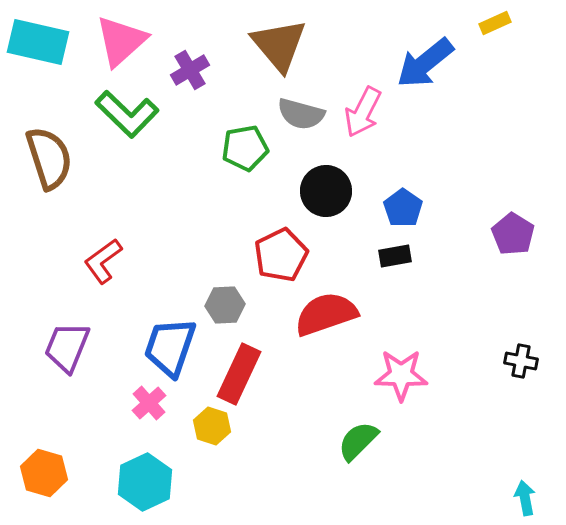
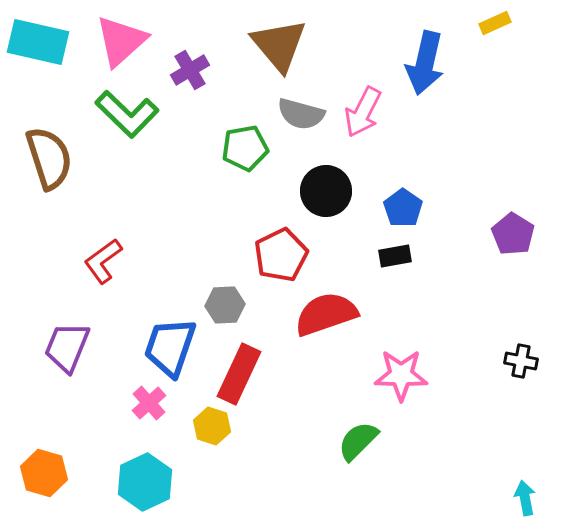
blue arrow: rotated 38 degrees counterclockwise
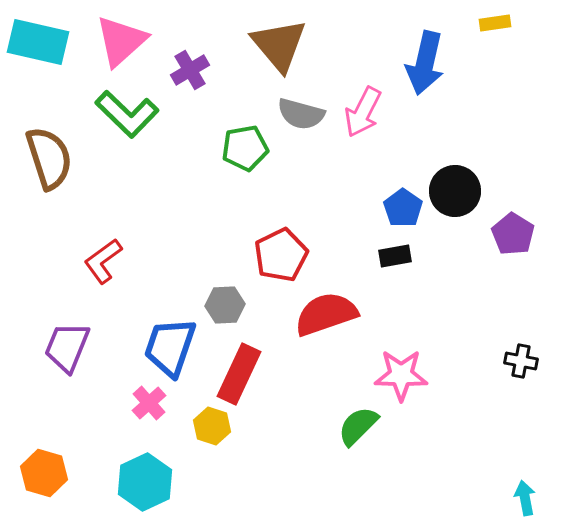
yellow rectangle: rotated 16 degrees clockwise
black circle: moved 129 px right
green semicircle: moved 15 px up
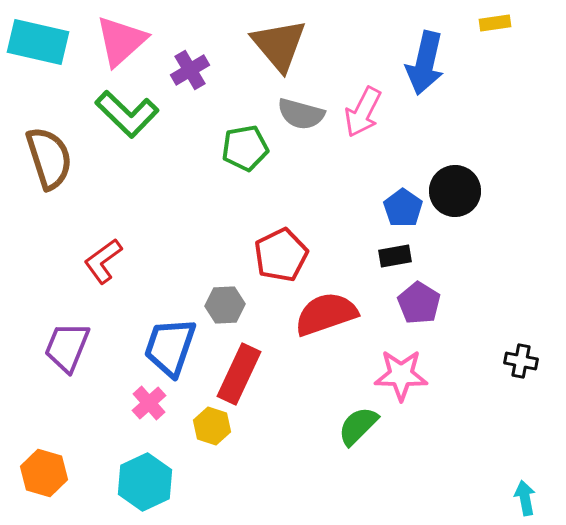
purple pentagon: moved 94 px left, 69 px down
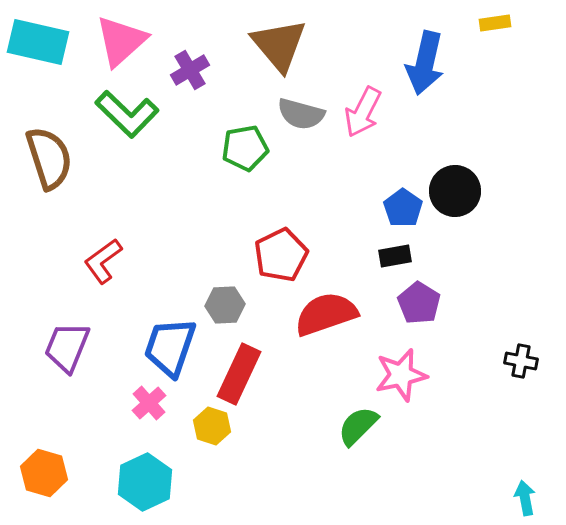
pink star: rotated 14 degrees counterclockwise
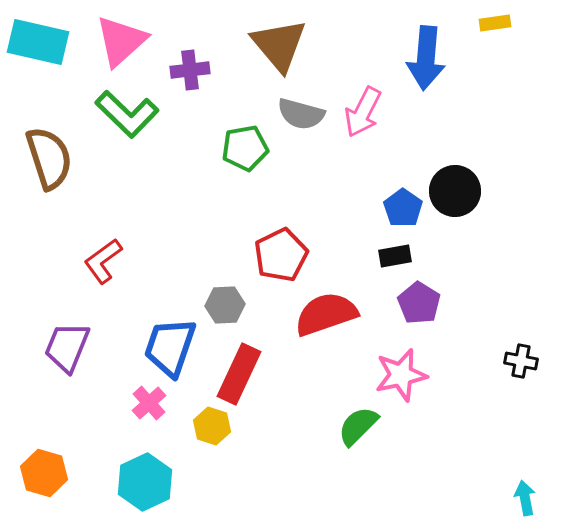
blue arrow: moved 1 px right, 5 px up; rotated 8 degrees counterclockwise
purple cross: rotated 24 degrees clockwise
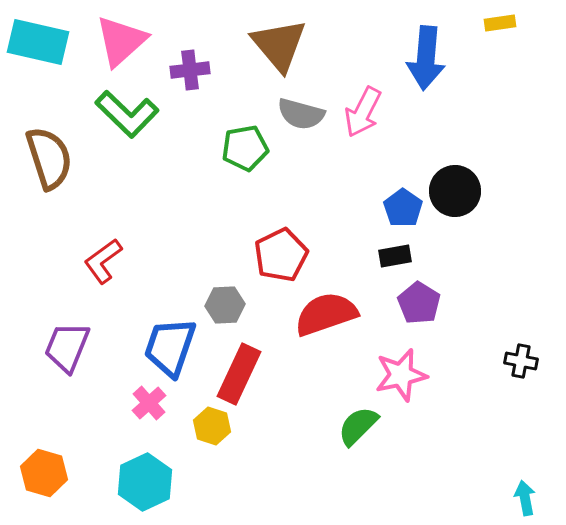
yellow rectangle: moved 5 px right
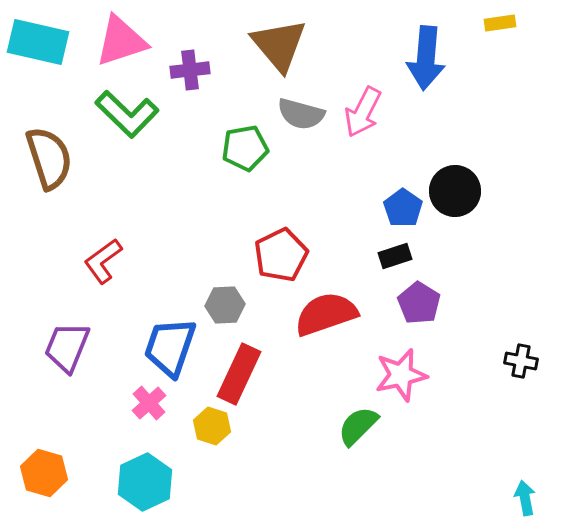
pink triangle: rotated 24 degrees clockwise
black rectangle: rotated 8 degrees counterclockwise
